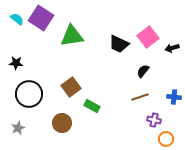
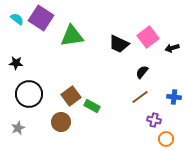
black semicircle: moved 1 px left, 1 px down
brown square: moved 9 px down
brown line: rotated 18 degrees counterclockwise
brown circle: moved 1 px left, 1 px up
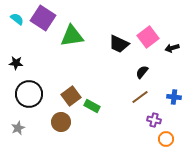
purple square: moved 2 px right
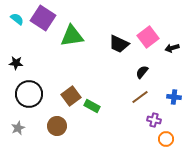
brown circle: moved 4 px left, 4 px down
